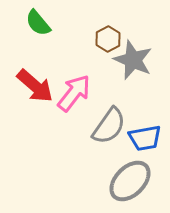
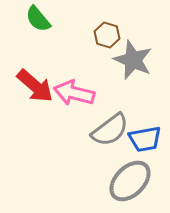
green semicircle: moved 4 px up
brown hexagon: moved 1 px left, 4 px up; rotated 15 degrees counterclockwise
pink arrow: rotated 114 degrees counterclockwise
gray semicircle: moved 1 px right, 4 px down; rotated 18 degrees clockwise
blue trapezoid: moved 1 px down
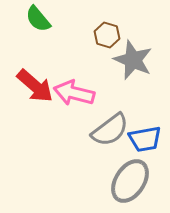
gray ellipse: rotated 12 degrees counterclockwise
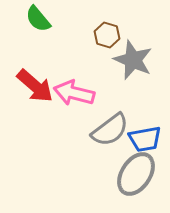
gray ellipse: moved 6 px right, 7 px up
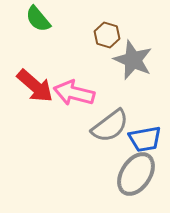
gray semicircle: moved 4 px up
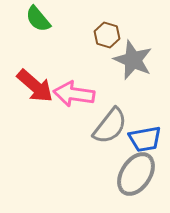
pink arrow: moved 1 px down; rotated 6 degrees counterclockwise
gray semicircle: rotated 15 degrees counterclockwise
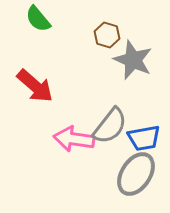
pink arrow: moved 45 px down
blue trapezoid: moved 1 px left, 1 px up
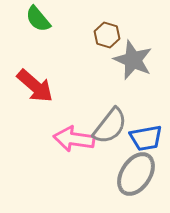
blue trapezoid: moved 2 px right
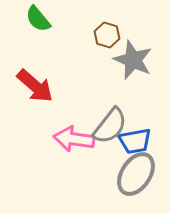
blue trapezoid: moved 11 px left, 3 px down
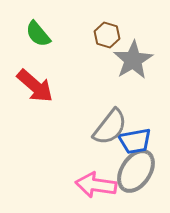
green semicircle: moved 15 px down
gray star: rotated 18 degrees clockwise
gray semicircle: moved 1 px down
pink arrow: moved 22 px right, 46 px down
gray ellipse: moved 3 px up
